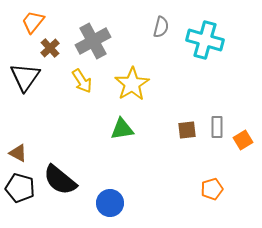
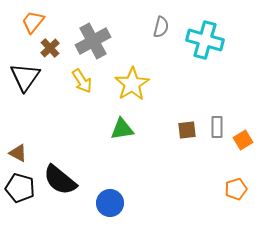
orange pentagon: moved 24 px right
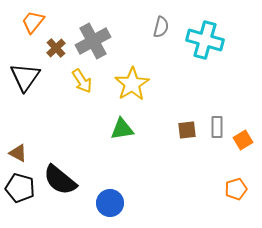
brown cross: moved 6 px right
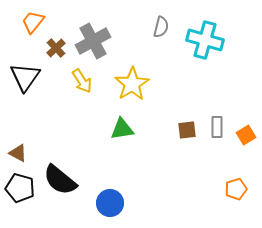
orange square: moved 3 px right, 5 px up
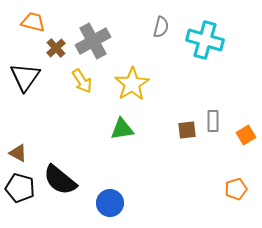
orange trapezoid: rotated 65 degrees clockwise
gray rectangle: moved 4 px left, 6 px up
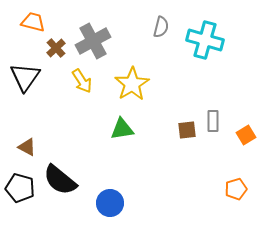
brown triangle: moved 9 px right, 6 px up
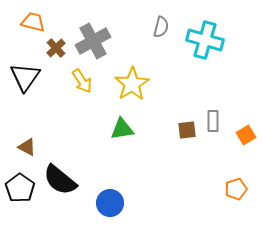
black pentagon: rotated 20 degrees clockwise
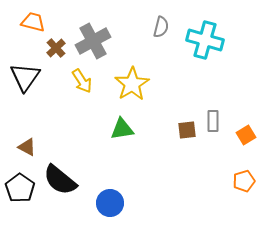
orange pentagon: moved 8 px right, 8 px up
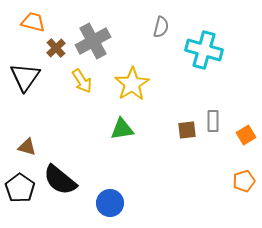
cyan cross: moved 1 px left, 10 px down
brown triangle: rotated 12 degrees counterclockwise
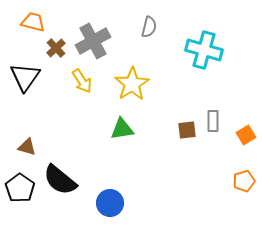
gray semicircle: moved 12 px left
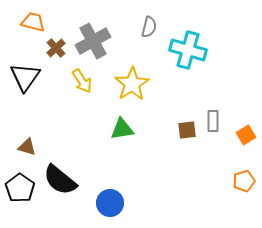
cyan cross: moved 16 px left
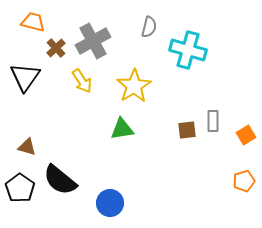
yellow star: moved 2 px right, 2 px down
